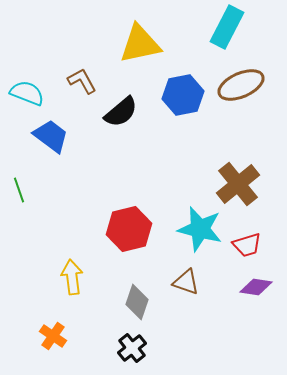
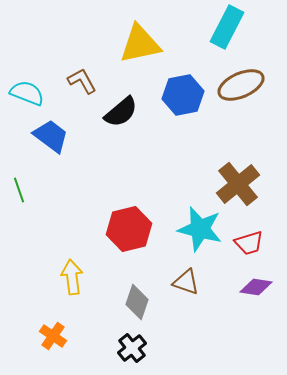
red trapezoid: moved 2 px right, 2 px up
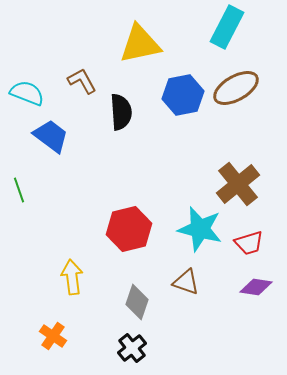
brown ellipse: moved 5 px left, 3 px down; rotated 6 degrees counterclockwise
black semicircle: rotated 54 degrees counterclockwise
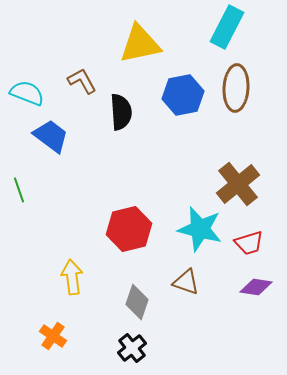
brown ellipse: rotated 57 degrees counterclockwise
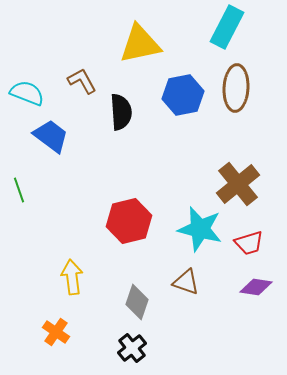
red hexagon: moved 8 px up
orange cross: moved 3 px right, 4 px up
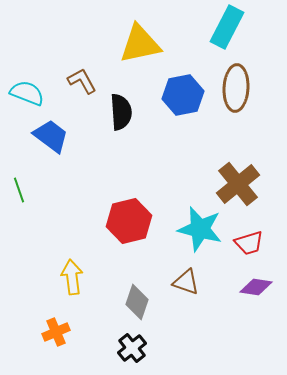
orange cross: rotated 32 degrees clockwise
